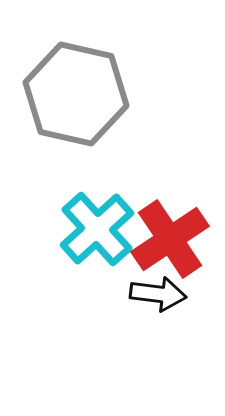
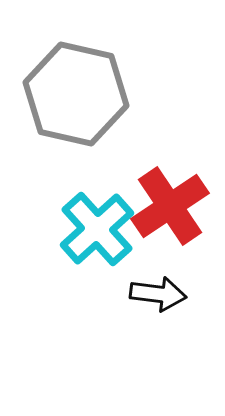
red cross: moved 33 px up
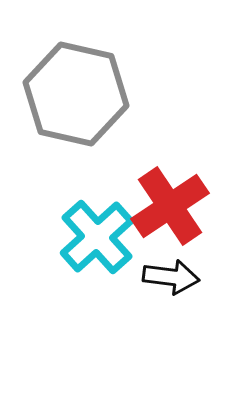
cyan cross: moved 8 px down
black arrow: moved 13 px right, 17 px up
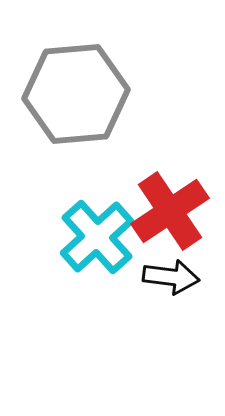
gray hexagon: rotated 18 degrees counterclockwise
red cross: moved 5 px down
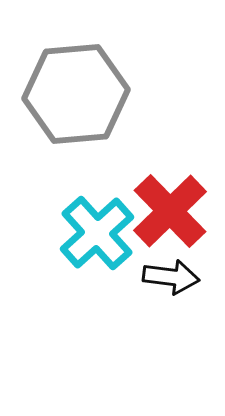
red cross: rotated 10 degrees counterclockwise
cyan cross: moved 4 px up
